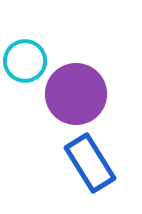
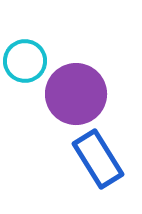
blue rectangle: moved 8 px right, 4 px up
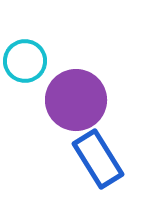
purple circle: moved 6 px down
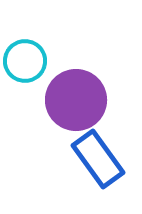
blue rectangle: rotated 4 degrees counterclockwise
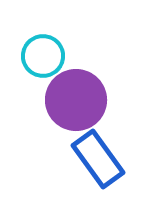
cyan circle: moved 18 px right, 5 px up
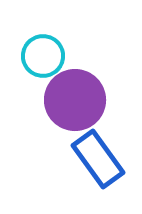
purple circle: moved 1 px left
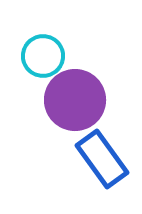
blue rectangle: moved 4 px right
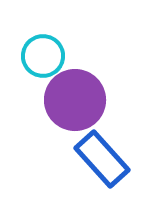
blue rectangle: rotated 6 degrees counterclockwise
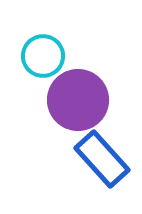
purple circle: moved 3 px right
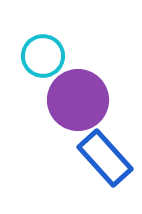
blue rectangle: moved 3 px right, 1 px up
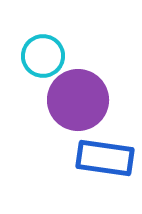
blue rectangle: rotated 40 degrees counterclockwise
